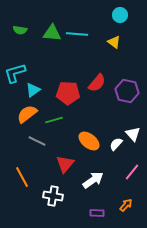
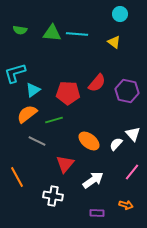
cyan circle: moved 1 px up
orange line: moved 5 px left
orange arrow: rotated 64 degrees clockwise
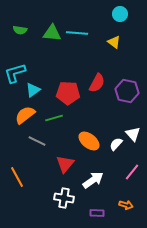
cyan line: moved 1 px up
red semicircle: rotated 12 degrees counterclockwise
orange semicircle: moved 2 px left, 1 px down
green line: moved 2 px up
white cross: moved 11 px right, 2 px down
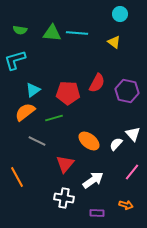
cyan L-shape: moved 13 px up
orange semicircle: moved 3 px up
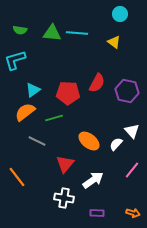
white triangle: moved 1 px left, 3 px up
pink line: moved 2 px up
orange line: rotated 10 degrees counterclockwise
orange arrow: moved 7 px right, 8 px down
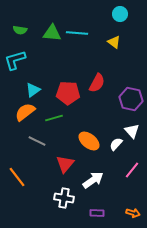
purple hexagon: moved 4 px right, 8 px down
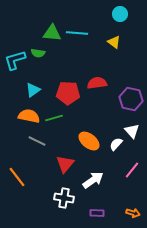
green semicircle: moved 18 px right, 23 px down
red semicircle: rotated 126 degrees counterclockwise
orange semicircle: moved 4 px right, 4 px down; rotated 50 degrees clockwise
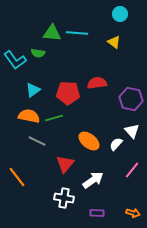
cyan L-shape: rotated 110 degrees counterclockwise
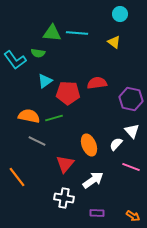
cyan triangle: moved 12 px right, 9 px up
orange ellipse: moved 4 px down; rotated 30 degrees clockwise
pink line: moved 1 px left, 3 px up; rotated 72 degrees clockwise
orange arrow: moved 3 px down; rotated 16 degrees clockwise
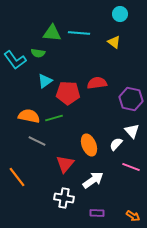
cyan line: moved 2 px right
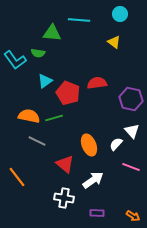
cyan line: moved 13 px up
red pentagon: rotated 20 degrees clockwise
red triangle: rotated 30 degrees counterclockwise
